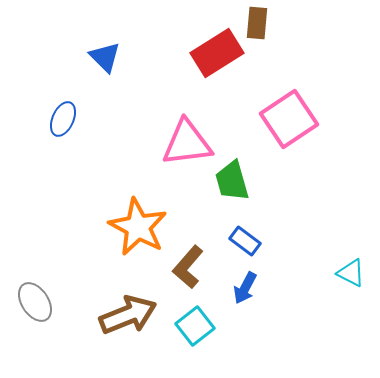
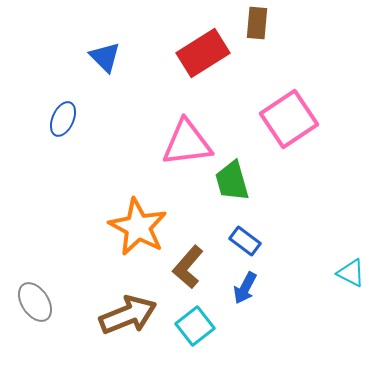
red rectangle: moved 14 px left
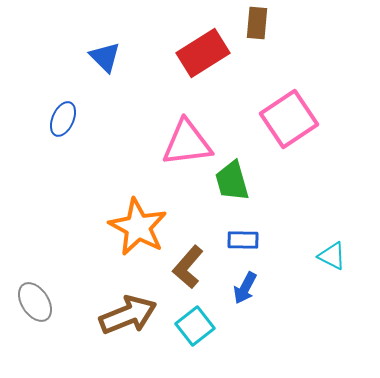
blue rectangle: moved 2 px left, 1 px up; rotated 36 degrees counterclockwise
cyan triangle: moved 19 px left, 17 px up
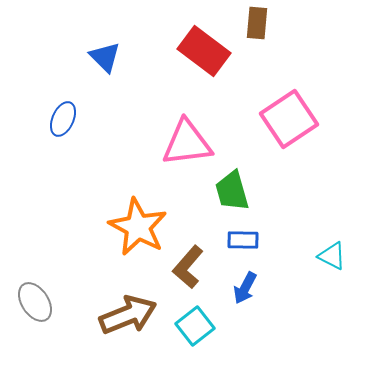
red rectangle: moved 1 px right, 2 px up; rotated 69 degrees clockwise
green trapezoid: moved 10 px down
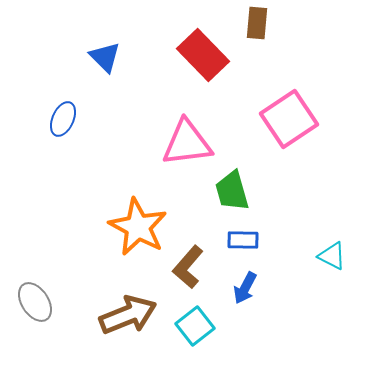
red rectangle: moved 1 px left, 4 px down; rotated 9 degrees clockwise
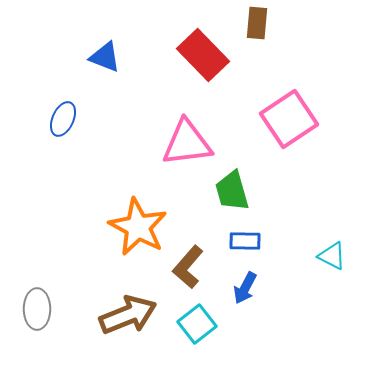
blue triangle: rotated 24 degrees counterclockwise
blue rectangle: moved 2 px right, 1 px down
gray ellipse: moved 2 px right, 7 px down; rotated 33 degrees clockwise
cyan square: moved 2 px right, 2 px up
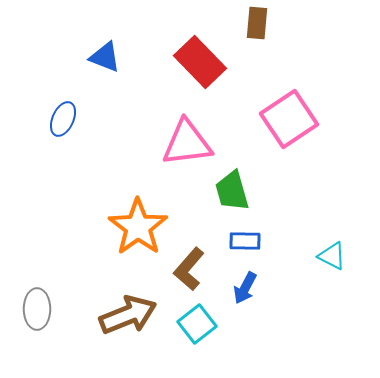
red rectangle: moved 3 px left, 7 px down
orange star: rotated 8 degrees clockwise
brown L-shape: moved 1 px right, 2 px down
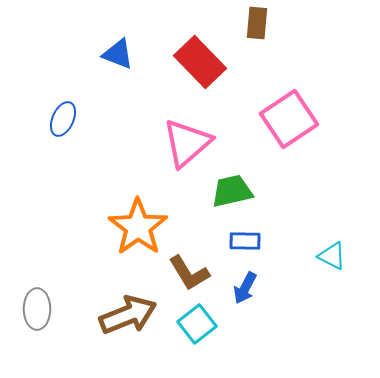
blue triangle: moved 13 px right, 3 px up
pink triangle: rotated 34 degrees counterclockwise
green trapezoid: rotated 93 degrees clockwise
brown L-shape: moved 4 px down; rotated 72 degrees counterclockwise
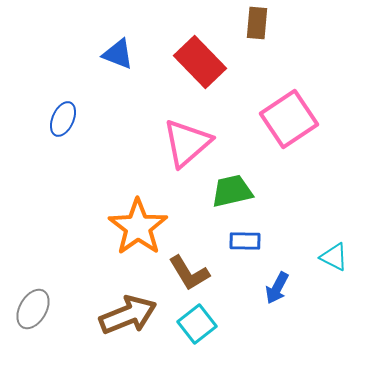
cyan triangle: moved 2 px right, 1 px down
blue arrow: moved 32 px right
gray ellipse: moved 4 px left; rotated 30 degrees clockwise
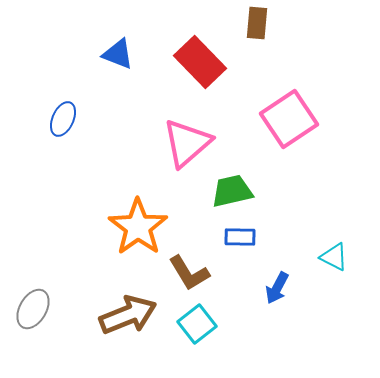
blue rectangle: moved 5 px left, 4 px up
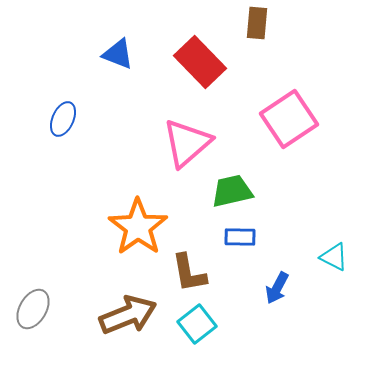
brown L-shape: rotated 21 degrees clockwise
